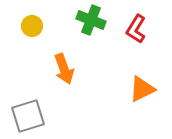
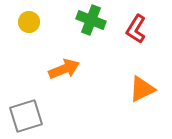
yellow circle: moved 3 px left, 4 px up
orange arrow: rotated 92 degrees counterclockwise
gray square: moved 2 px left
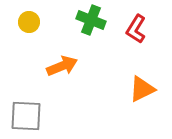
orange arrow: moved 2 px left, 3 px up
gray square: rotated 20 degrees clockwise
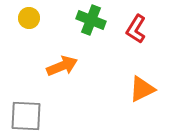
yellow circle: moved 4 px up
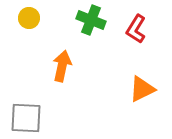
orange arrow: rotated 56 degrees counterclockwise
gray square: moved 2 px down
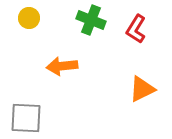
orange arrow: rotated 108 degrees counterclockwise
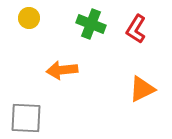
green cross: moved 4 px down
orange arrow: moved 4 px down
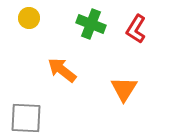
orange arrow: rotated 44 degrees clockwise
orange triangle: moved 18 px left; rotated 32 degrees counterclockwise
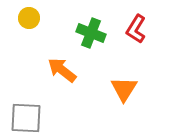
green cross: moved 9 px down
